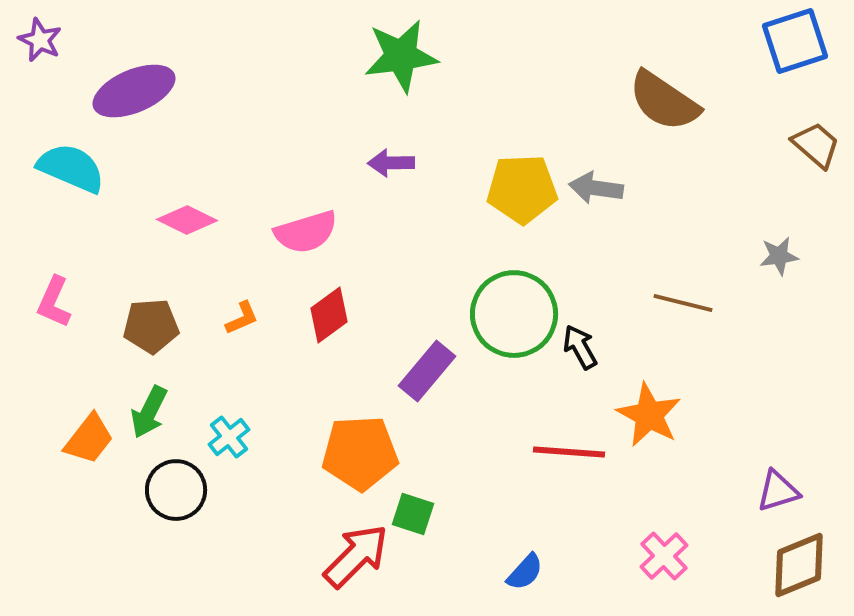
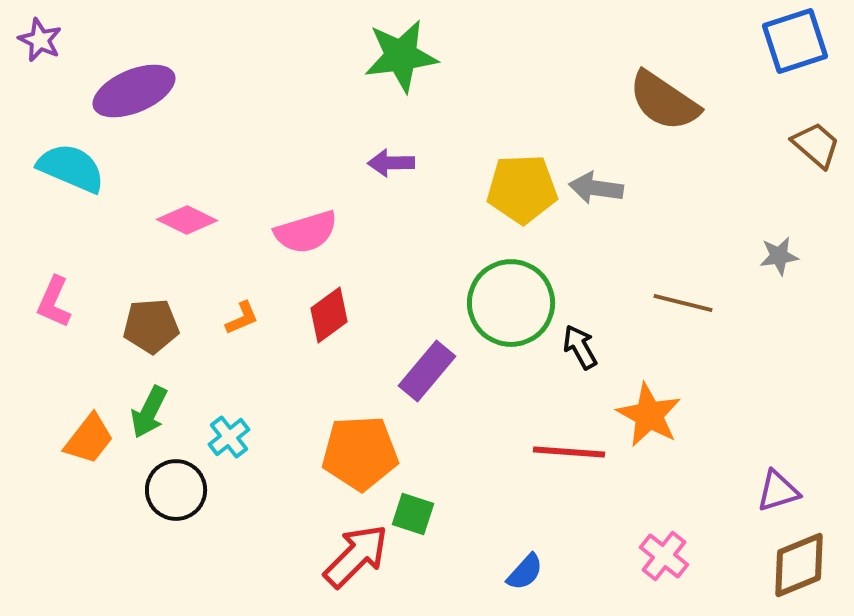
green circle: moved 3 px left, 11 px up
pink cross: rotated 9 degrees counterclockwise
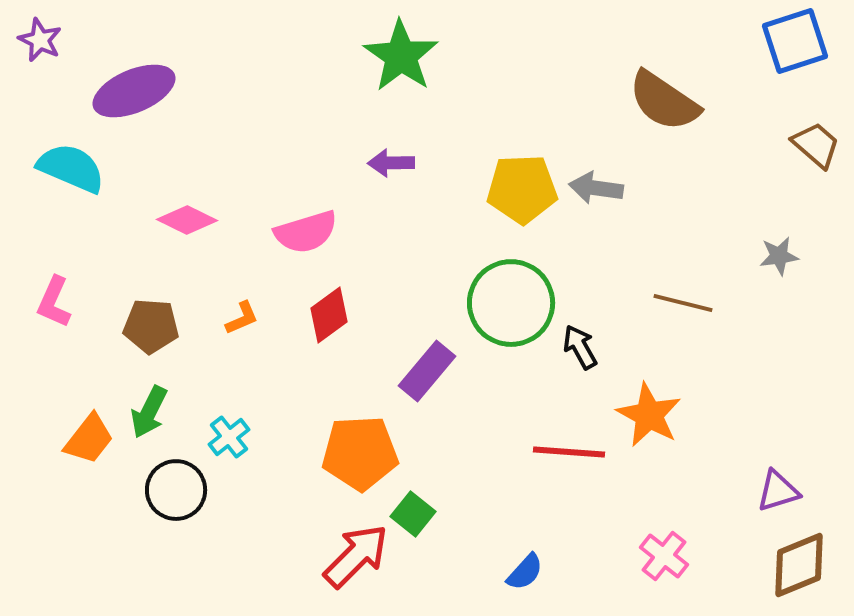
green star: rotated 30 degrees counterclockwise
brown pentagon: rotated 8 degrees clockwise
green square: rotated 21 degrees clockwise
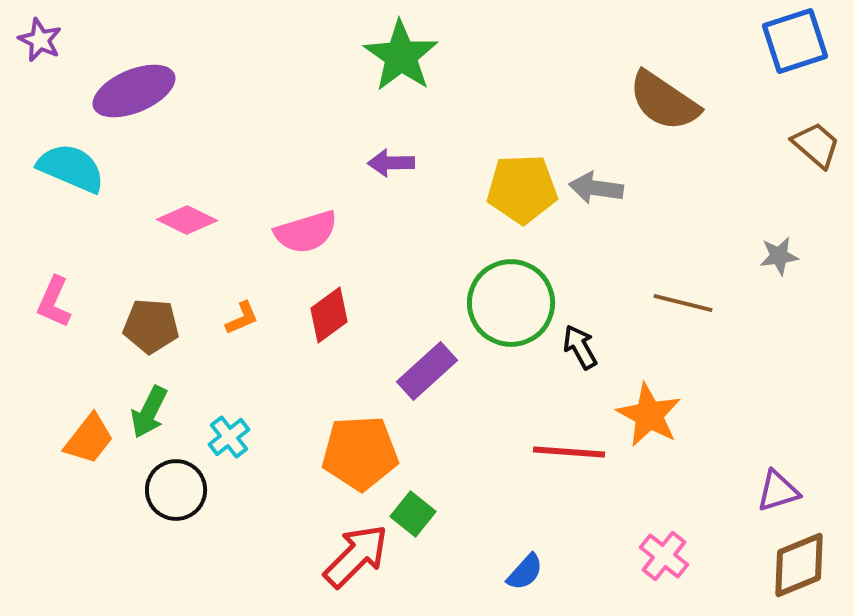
purple rectangle: rotated 8 degrees clockwise
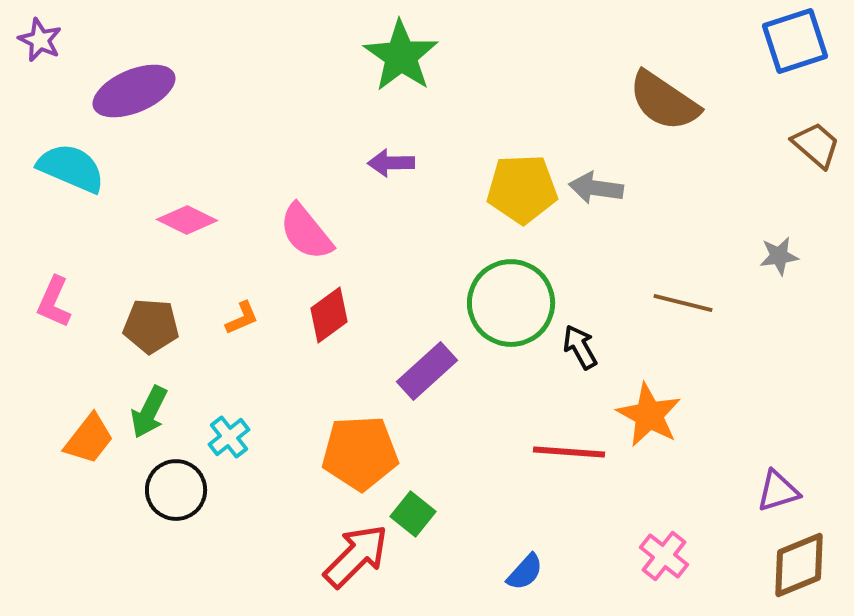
pink semicircle: rotated 68 degrees clockwise
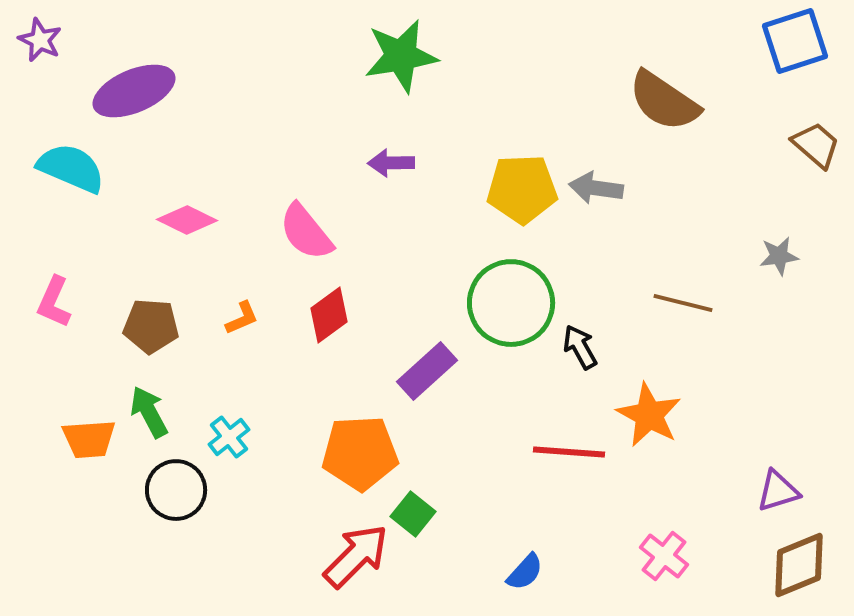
green star: rotated 28 degrees clockwise
green arrow: rotated 126 degrees clockwise
orange trapezoid: rotated 48 degrees clockwise
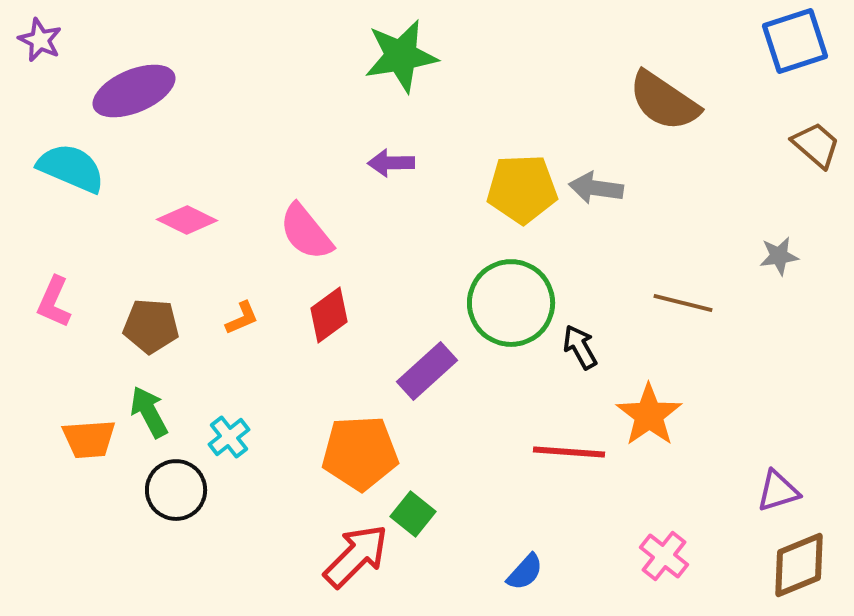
orange star: rotated 8 degrees clockwise
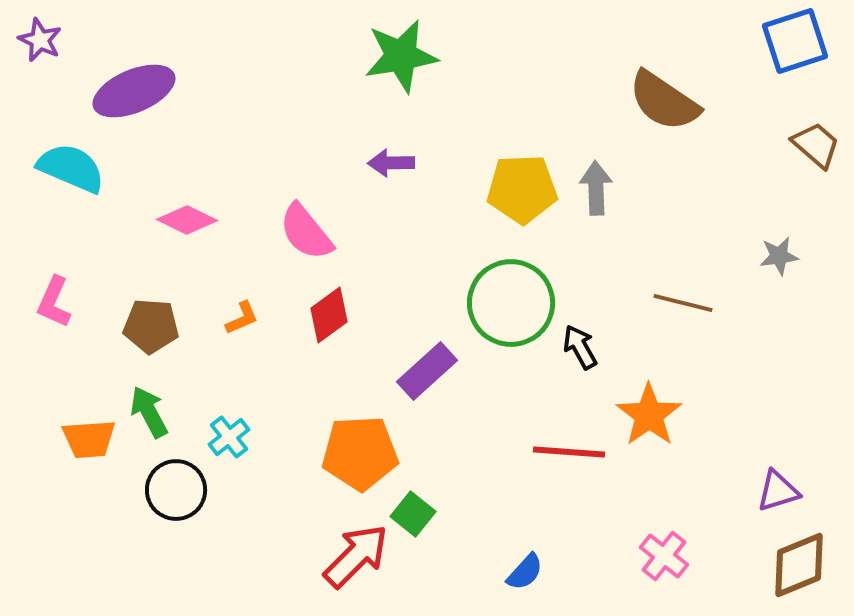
gray arrow: rotated 80 degrees clockwise
